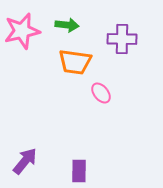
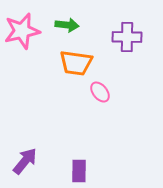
purple cross: moved 5 px right, 2 px up
orange trapezoid: moved 1 px right, 1 px down
pink ellipse: moved 1 px left, 1 px up
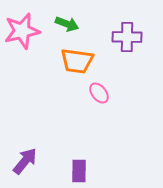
green arrow: moved 1 px up; rotated 15 degrees clockwise
orange trapezoid: moved 1 px right, 2 px up
pink ellipse: moved 1 px left, 1 px down
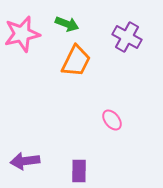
pink star: moved 3 px down
purple cross: rotated 28 degrees clockwise
orange trapezoid: moved 1 px left; rotated 72 degrees counterclockwise
pink ellipse: moved 13 px right, 27 px down
purple arrow: rotated 136 degrees counterclockwise
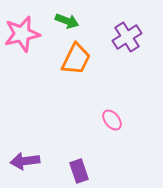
green arrow: moved 3 px up
purple cross: rotated 28 degrees clockwise
orange trapezoid: moved 2 px up
purple rectangle: rotated 20 degrees counterclockwise
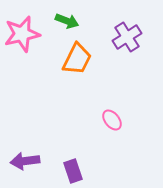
orange trapezoid: moved 1 px right
purple rectangle: moved 6 px left
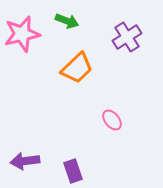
orange trapezoid: moved 9 px down; rotated 20 degrees clockwise
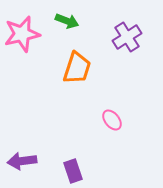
orange trapezoid: rotated 28 degrees counterclockwise
purple arrow: moved 3 px left
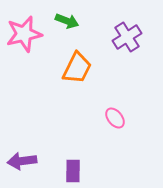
pink star: moved 2 px right
orange trapezoid: rotated 8 degrees clockwise
pink ellipse: moved 3 px right, 2 px up
purple rectangle: rotated 20 degrees clockwise
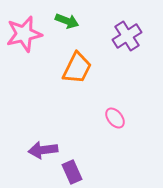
purple cross: moved 1 px up
purple arrow: moved 21 px right, 11 px up
purple rectangle: moved 1 px left, 1 px down; rotated 25 degrees counterclockwise
